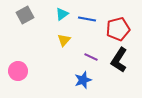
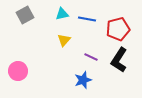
cyan triangle: rotated 24 degrees clockwise
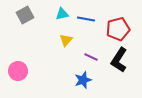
blue line: moved 1 px left
yellow triangle: moved 2 px right
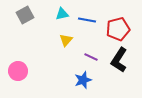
blue line: moved 1 px right, 1 px down
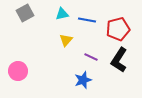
gray square: moved 2 px up
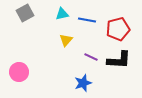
black L-shape: rotated 120 degrees counterclockwise
pink circle: moved 1 px right, 1 px down
blue star: moved 3 px down
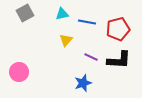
blue line: moved 2 px down
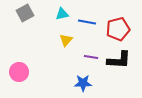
purple line: rotated 16 degrees counterclockwise
blue star: rotated 18 degrees clockwise
